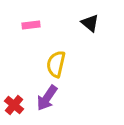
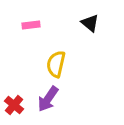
purple arrow: moved 1 px right, 1 px down
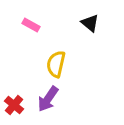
pink rectangle: rotated 36 degrees clockwise
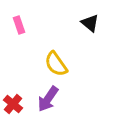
pink rectangle: moved 12 px left; rotated 42 degrees clockwise
yellow semicircle: rotated 48 degrees counterclockwise
red cross: moved 1 px left, 1 px up
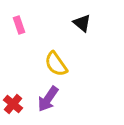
black triangle: moved 8 px left
